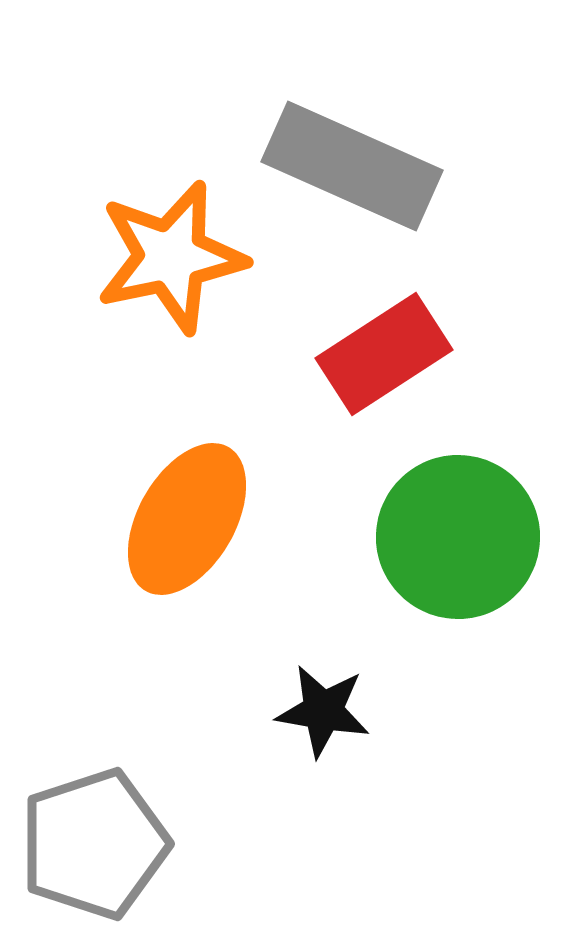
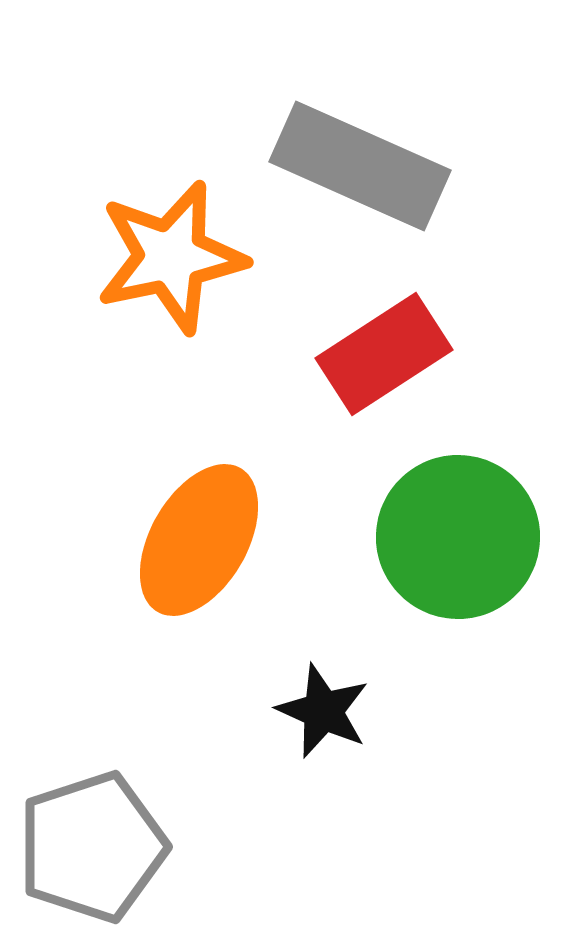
gray rectangle: moved 8 px right
orange ellipse: moved 12 px right, 21 px down
black star: rotated 14 degrees clockwise
gray pentagon: moved 2 px left, 3 px down
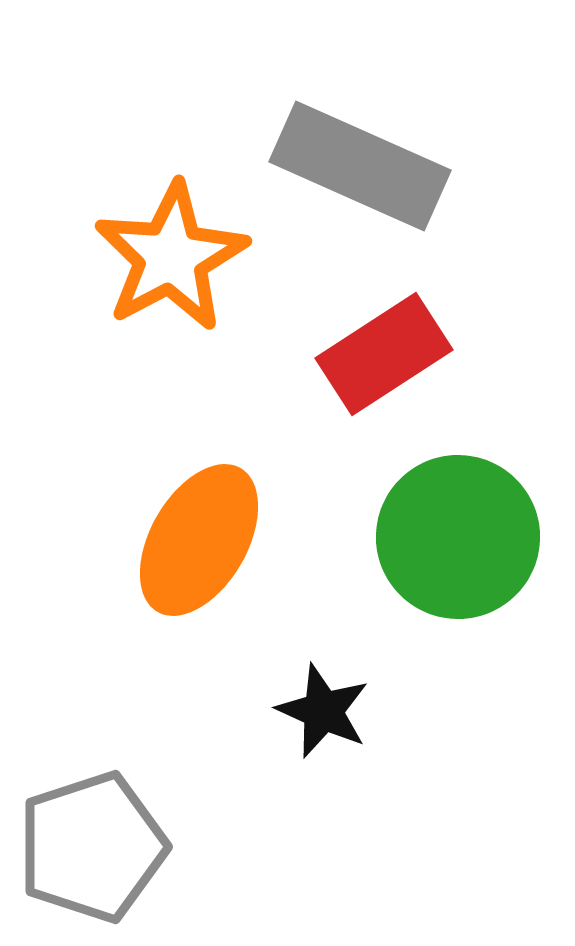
orange star: rotated 16 degrees counterclockwise
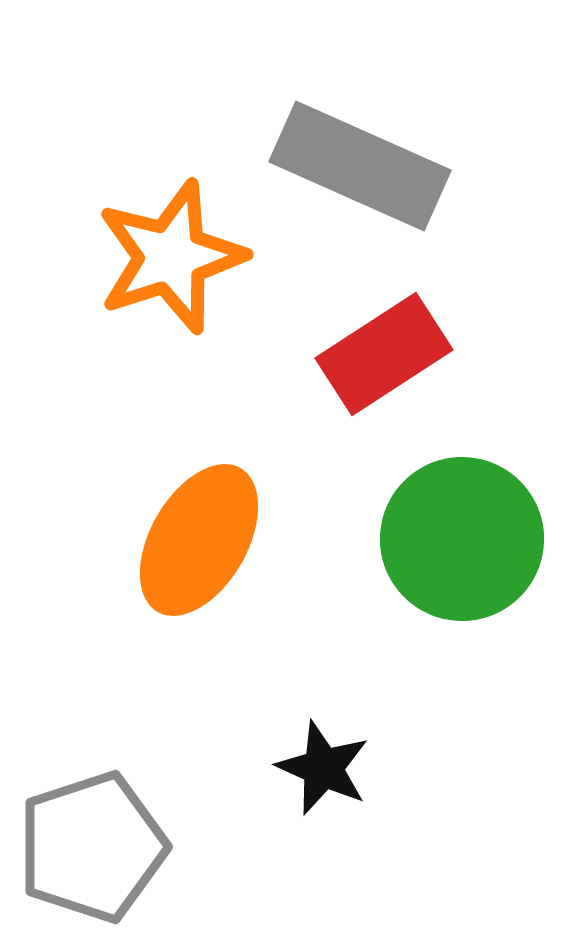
orange star: rotated 10 degrees clockwise
green circle: moved 4 px right, 2 px down
black star: moved 57 px down
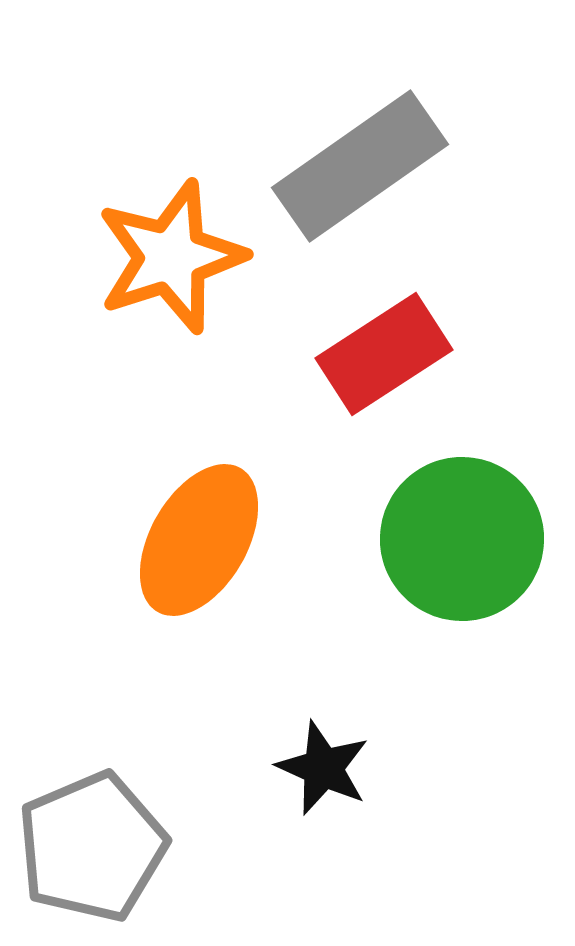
gray rectangle: rotated 59 degrees counterclockwise
gray pentagon: rotated 5 degrees counterclockwise
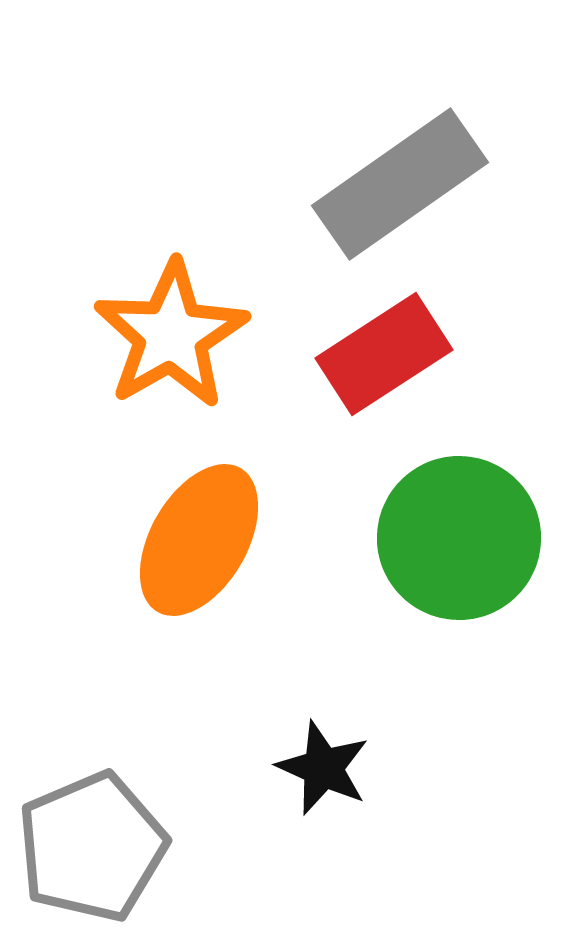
gray rectangle: moved 40 px right, 18 px down
orange star: moved 78 px down; rotated 12 degrees counterclockwise
green circle: moved 3 px left, 1 px up
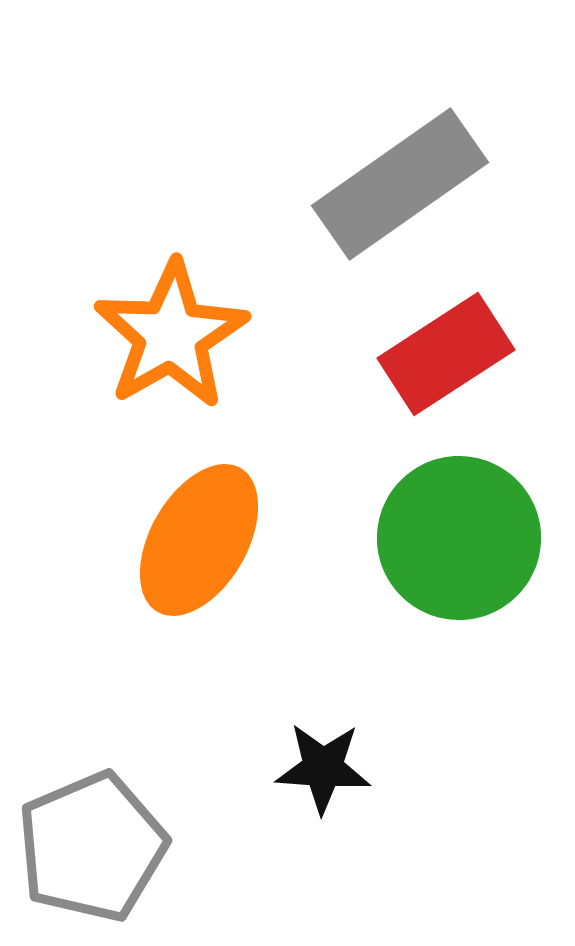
red rectangle: moved 62 px right
black star: rotated 20 degrees counterclockwise
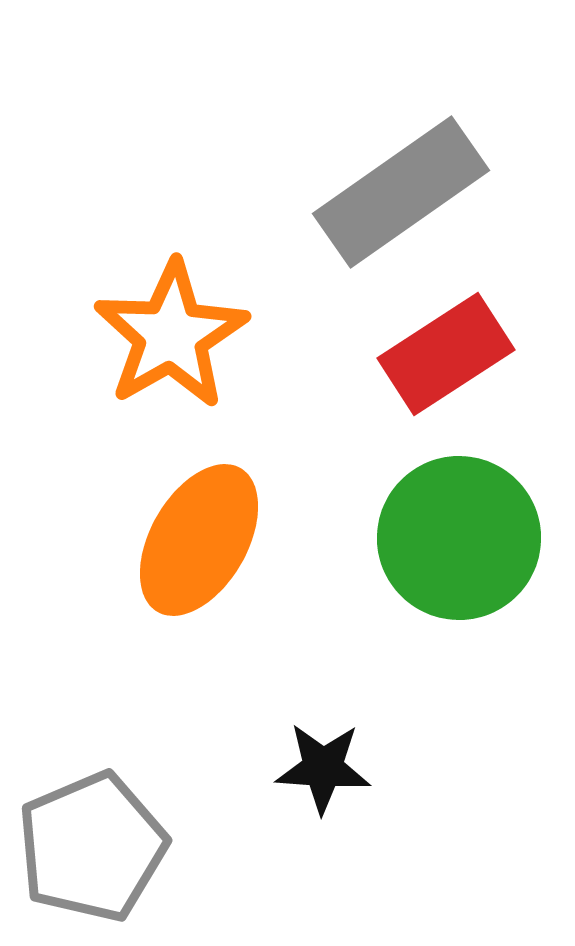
gray rectangle: moved 1 px right, 8 px down
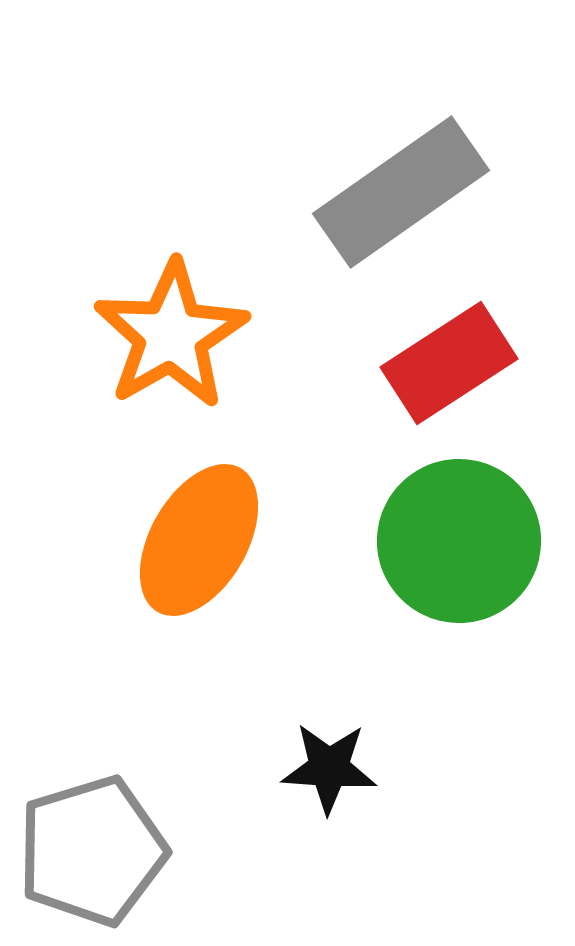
red rectangle: moved 3 px right, 9 px down
green circle: moved 3 px down
black star: moved 6 px right
gray pentagon: moved 4 px down; rotated 6 degrees clockwise
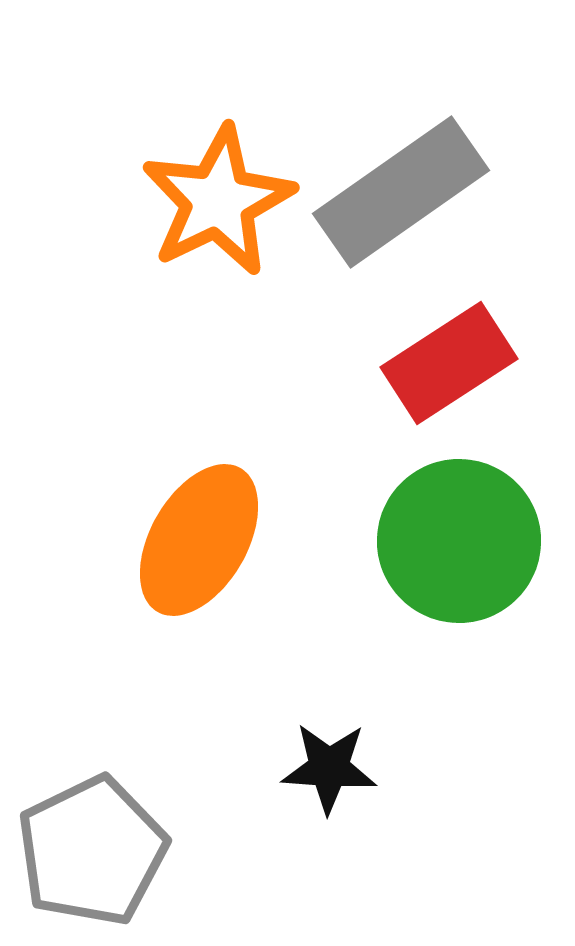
orange star: moved 47 px right, 134 px up; rotated 4 degrees clockwise
gray pentagon: rotated 9 degrees counterclockwise
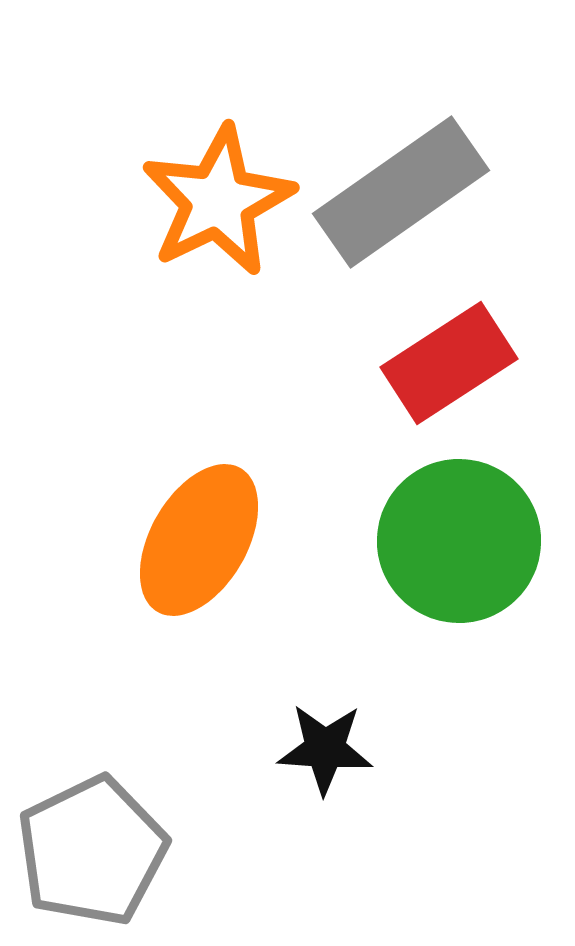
black star: moved 4 px left, 19 px up
